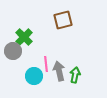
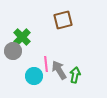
green cross: moved 2 px left
gray arrow: moved 1 px up; rotated 18 degrees counterclockwise
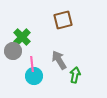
pink line: moved 14 px left
gray arrow: moved 10 px up
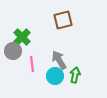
cyan circle: moved 21 px right
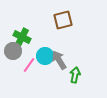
green cross: rotated 18 degrees counterclockwise
pink line: moved 3 px left, 1 px down; rotated 42 degrees clockwise
cyan circle: moved 10 px left, 20 px up
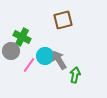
gray circle: moved 2 px left
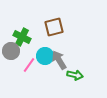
brown square: moved 9 px left, 7 px down
green arrow: rotated 91 degrees clockwise
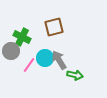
cyan circle: moved 2 px down
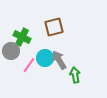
green arrow: rotated 112 degrees counterclockwise
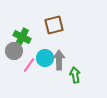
brown square: moved 2 px up
gray circle: moved 3 px right
gray arrow: rotated 30 degrees clockwise
